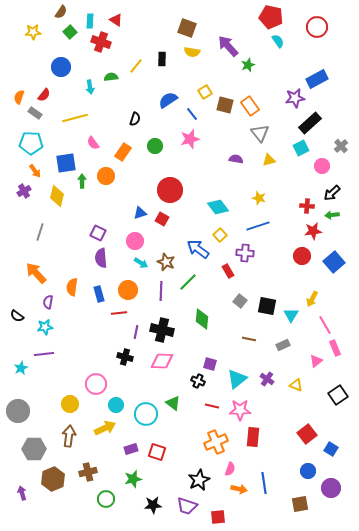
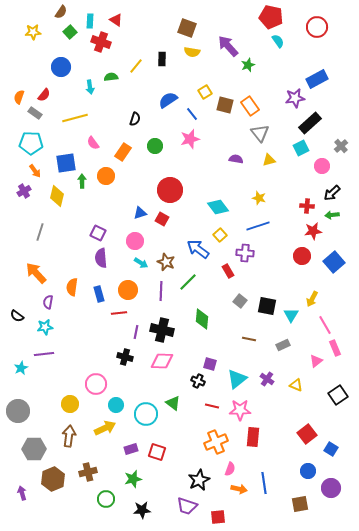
black star at (153, 505): moved 11 px left, 5 px down
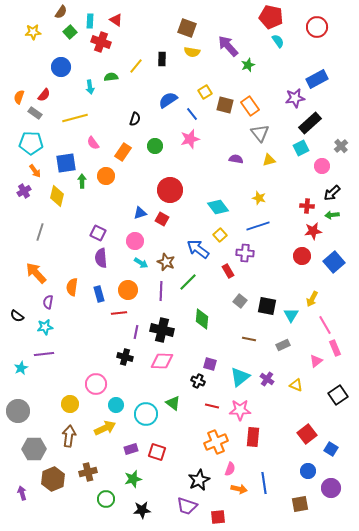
cyan triangle at (237, 379): moved 3 px right, 2 px up
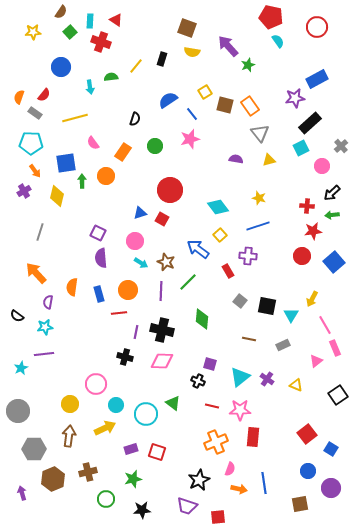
black rectangle at (162, 59): rotated 16 degrees clockwise
purple cross at (245, 253): moved 3 px right, 3 px down
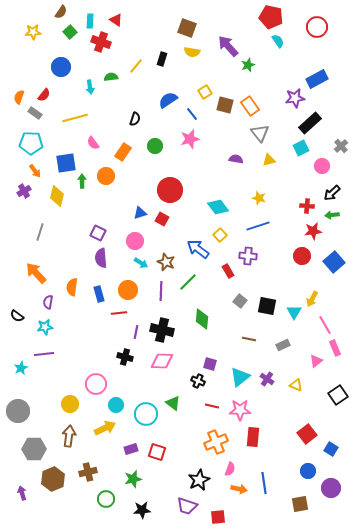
cyan triangle at (291, 315): moved 3 px right, 3 px up
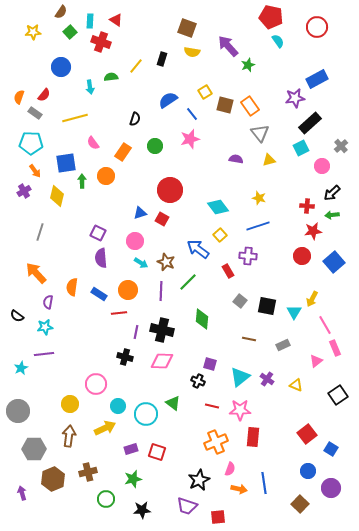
blue rectangle at (99, 294): rotated 42 degrees counterclockwise
cyan circle at (116, 405): moved 2 px right, 1 px down
brown square at (300, 504): rotated 36 degrees counterclockwise
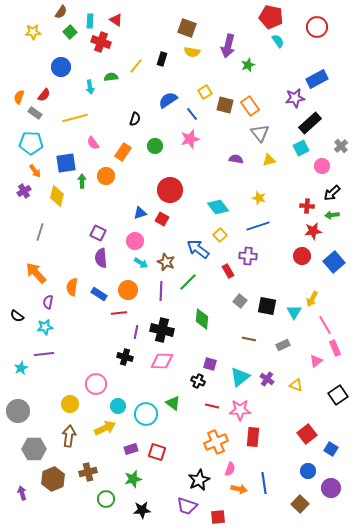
purple arrow at (228, 46): rotated 125 degrees counterclockwise
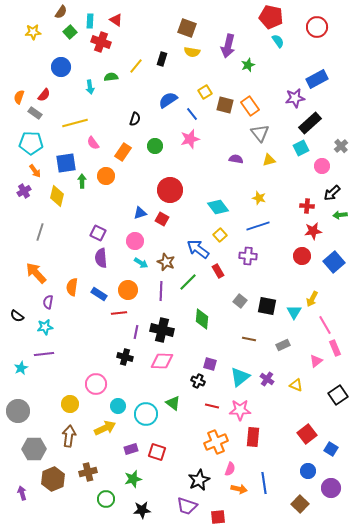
yellow line at (75, 118): moved 5 px down
green arrow at (332, 215): moved 8 px right
red rectangle at (228, 271): moved 10 px left
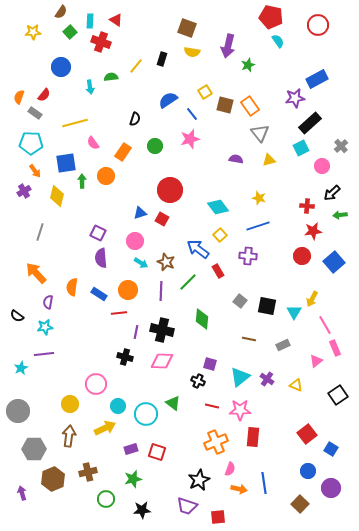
red circle at (317, 27): moved 1 px right, 2 px up
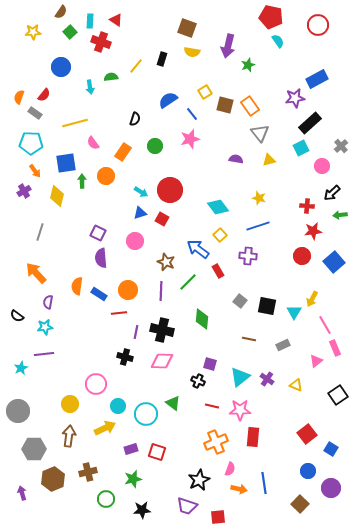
cyan arrow at (141, 263): moved 71 px up
orange semicircle at (72, 287): moved 5 px right, 1 px up
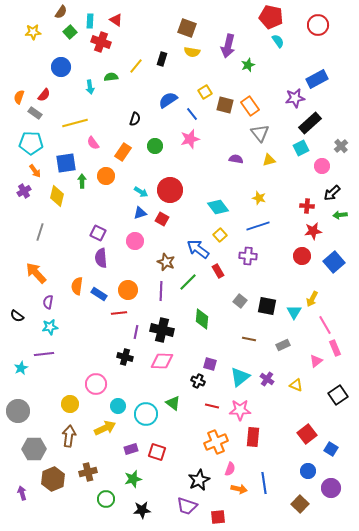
cyan star at (45, 327): moved 5 px right
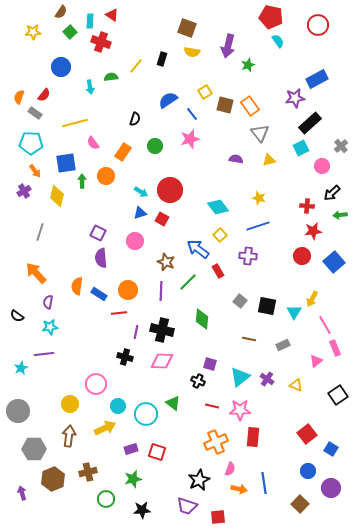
red triangle at (116, 20): moved 4 px left, 5 px up
